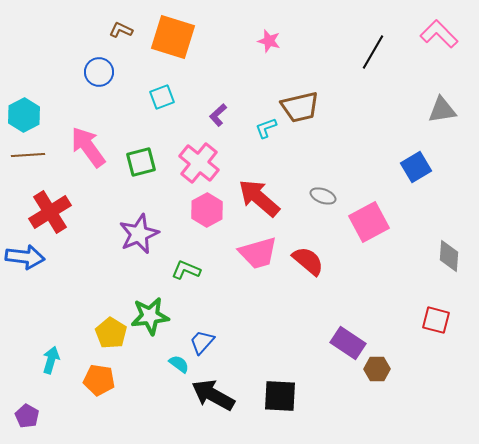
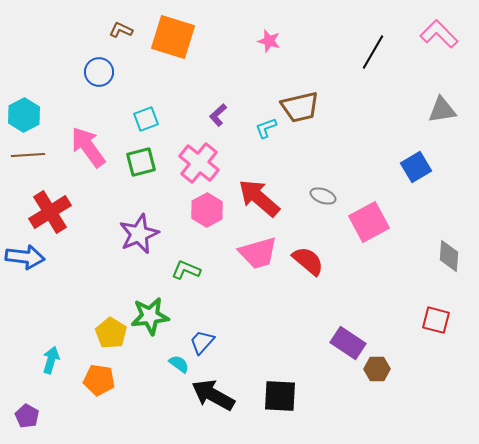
cyan square: moved 16 px left, 22 px down
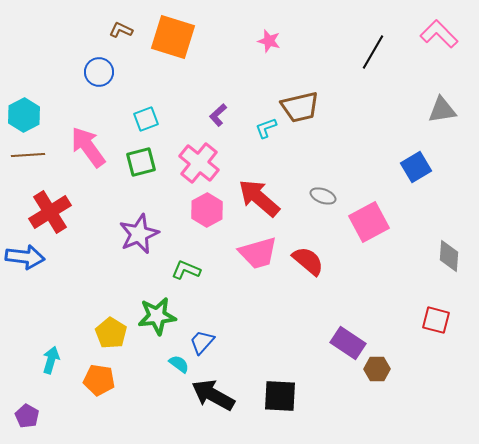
green star: moved 7 px right
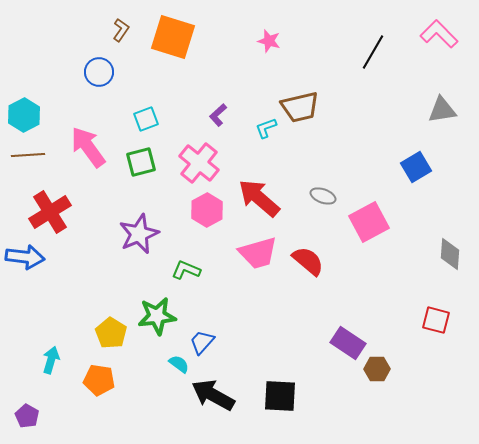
brown L-shape: rotated 100 degrees clockwise
gray diamond: moved 1 px right, 2 px up
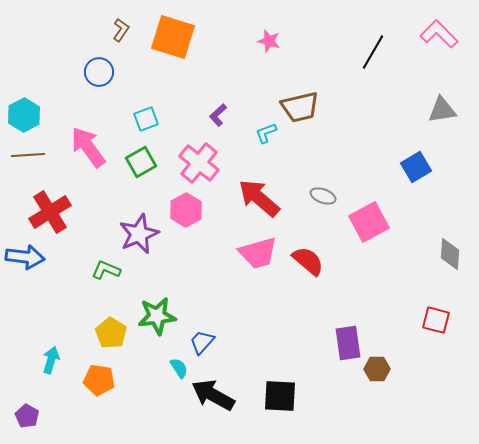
cyan L-shape: moved 5 px down
green square: rotated 16 degrees counterclockwise
pink hexagon: moved 21 px left
green L-shape: moved 80 px left
purple rectangle: rotated 48 degrees clockwise
cyan semicircle: moved 4 px down; rotated 20 degrees clockwise
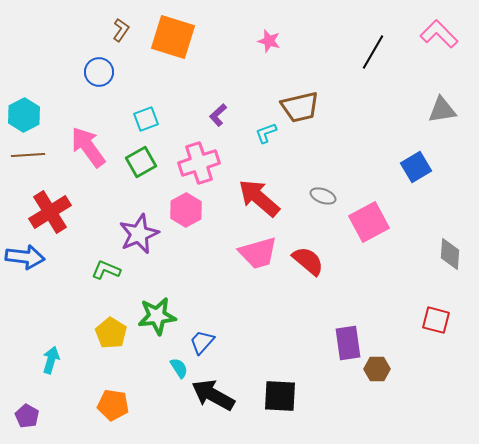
pink cross: rotated 33 degrees clockwise
orange pentagon: moved 14 px right, 25 px down
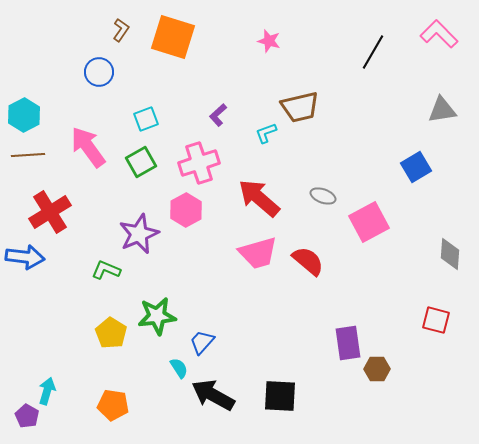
cyan arrow: moved 4 px left, 31 px down
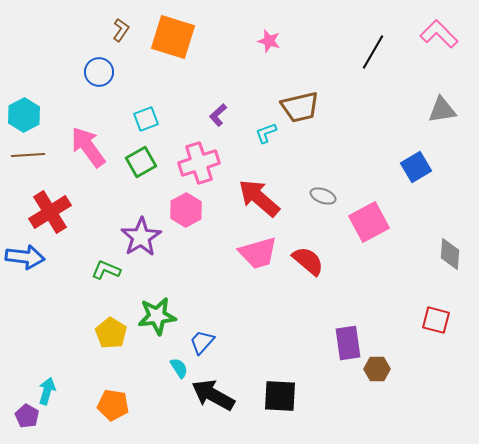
purple star: moved 2 px right, 3 px down; rotated 9 degrees counterclockwise
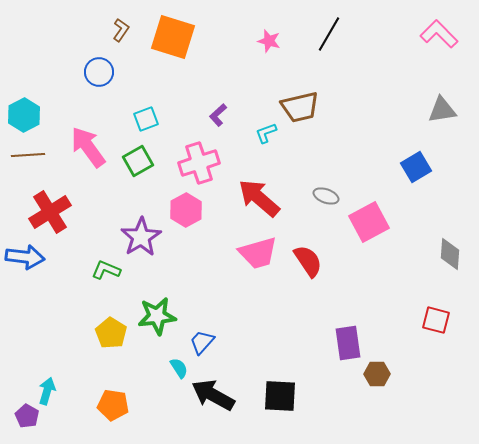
black line: moved 44 px left, 18 px up
green square: moved 3 px left, 1 px up
gray ellipse: moved 3 px right
red semicircle: rotated 16 degrees clockwise
brown hexagon: moved 5 px down
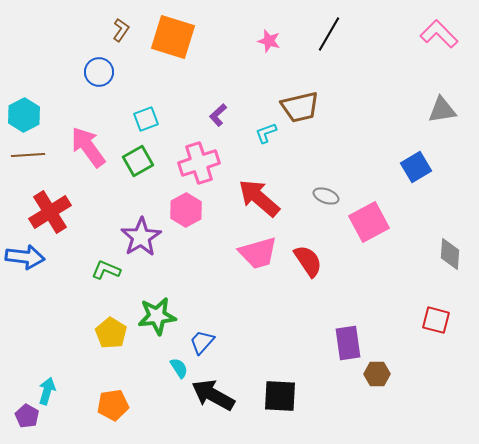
orange pentagon: rotated 16 degrees counterclockwise
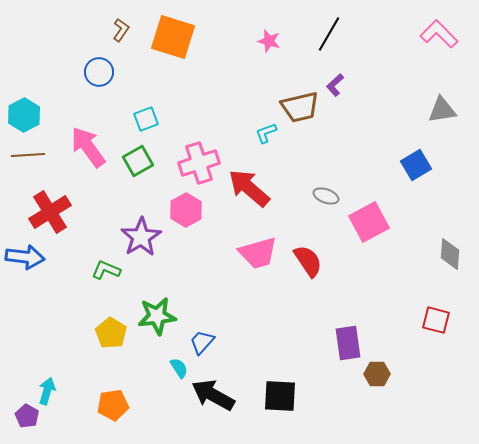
purple L-shape: moved 117 px right, 30 px up
blue square: moved 2 px up
red arrow: moved 10 px left, 10 px up
